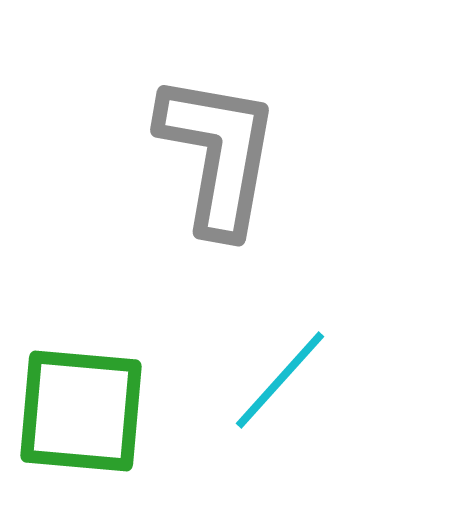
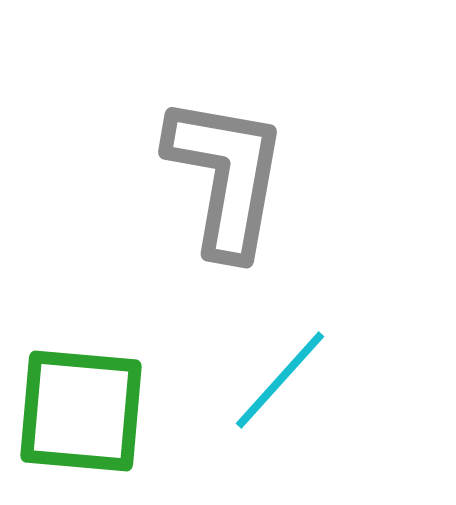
gray L-shape: moved 8 px right, 22 px down
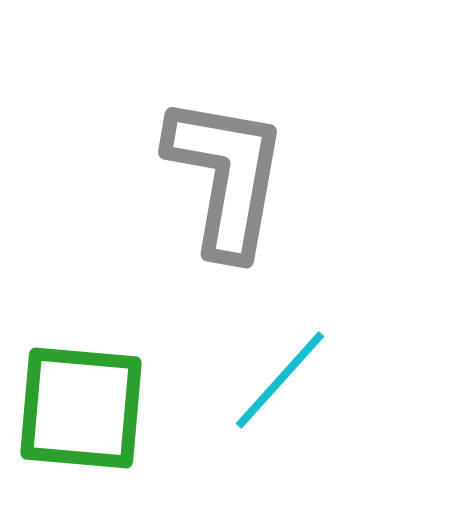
green square: moved 3 px up
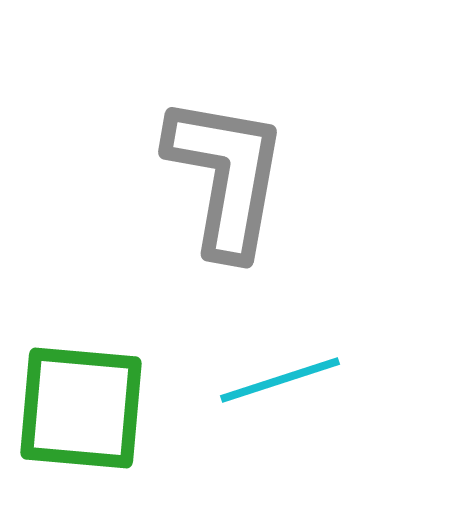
cyan line: rotated 30 degrees clockwise
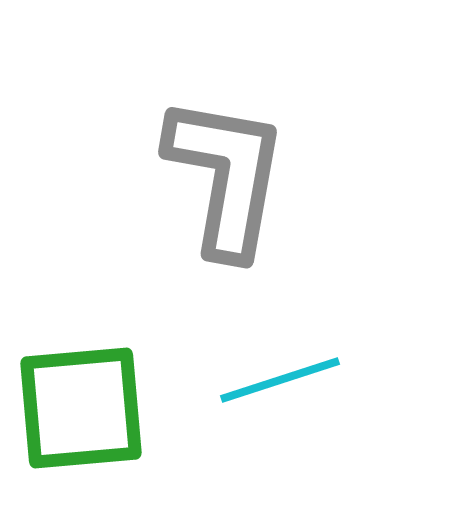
green square: rotated 10 degrees counterclockwise
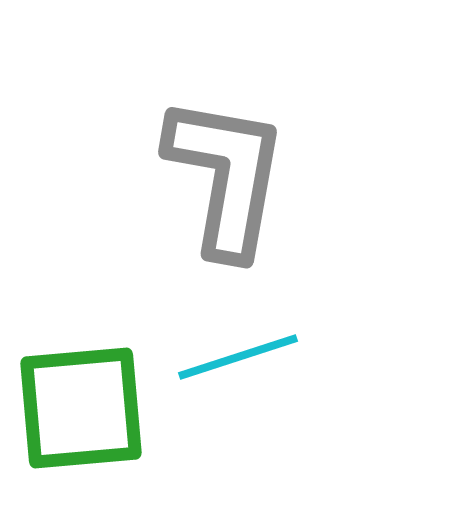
cyan line: moved 42 px left, 23 px up
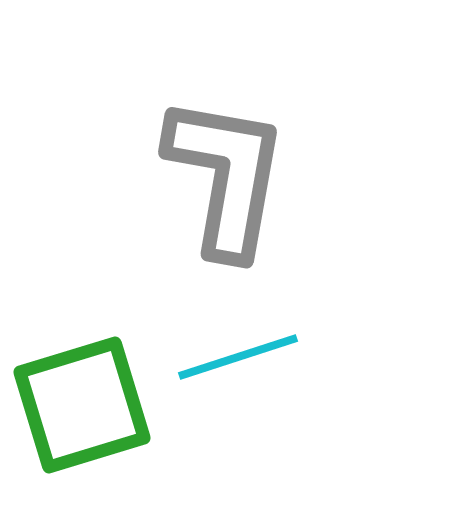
green square: moved 1 px right, 3 px up; rotated 12 degrees counterclockwise
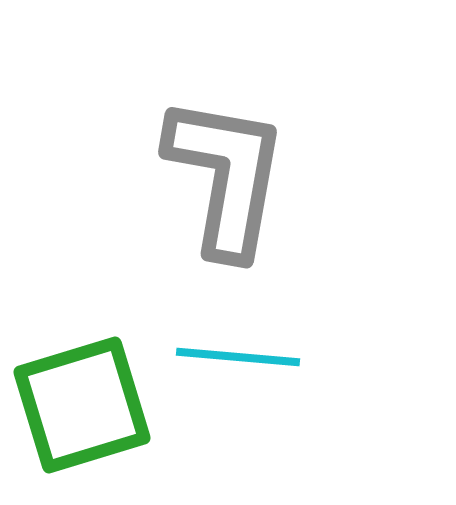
cyan line: rotated 23 degrees clockwise
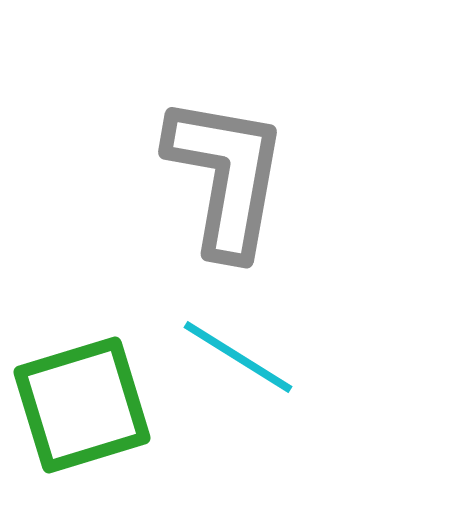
cyan line: rotated 27 degrees clockwise
